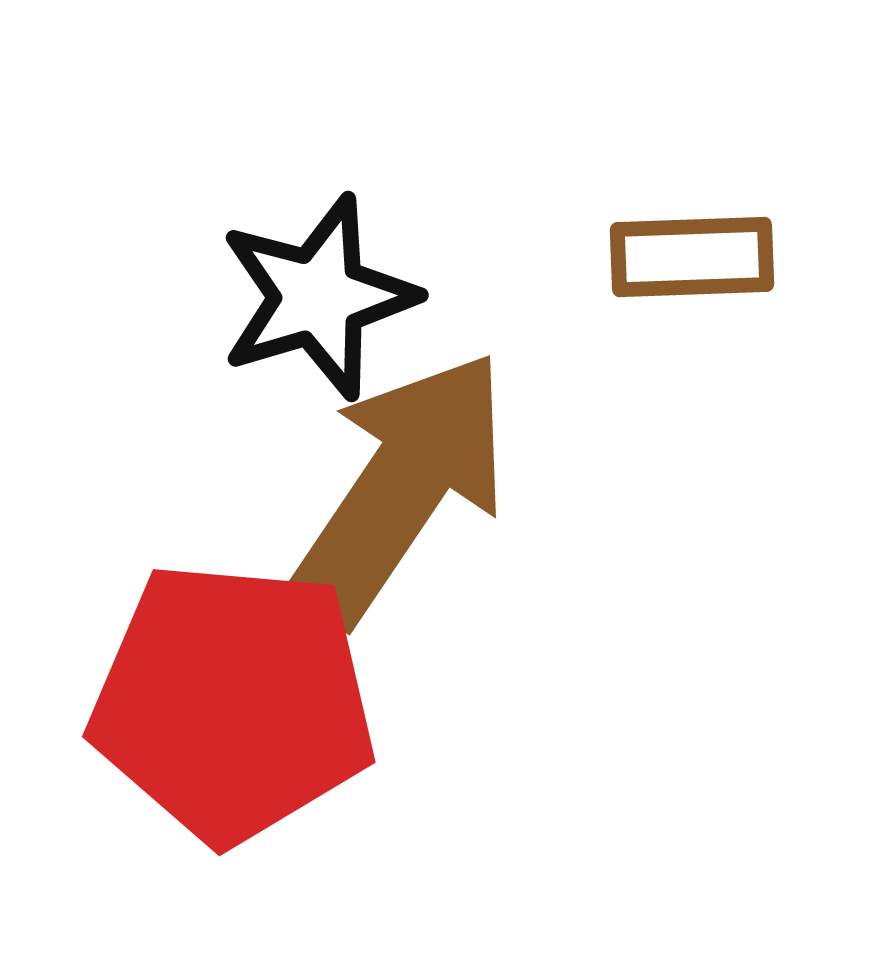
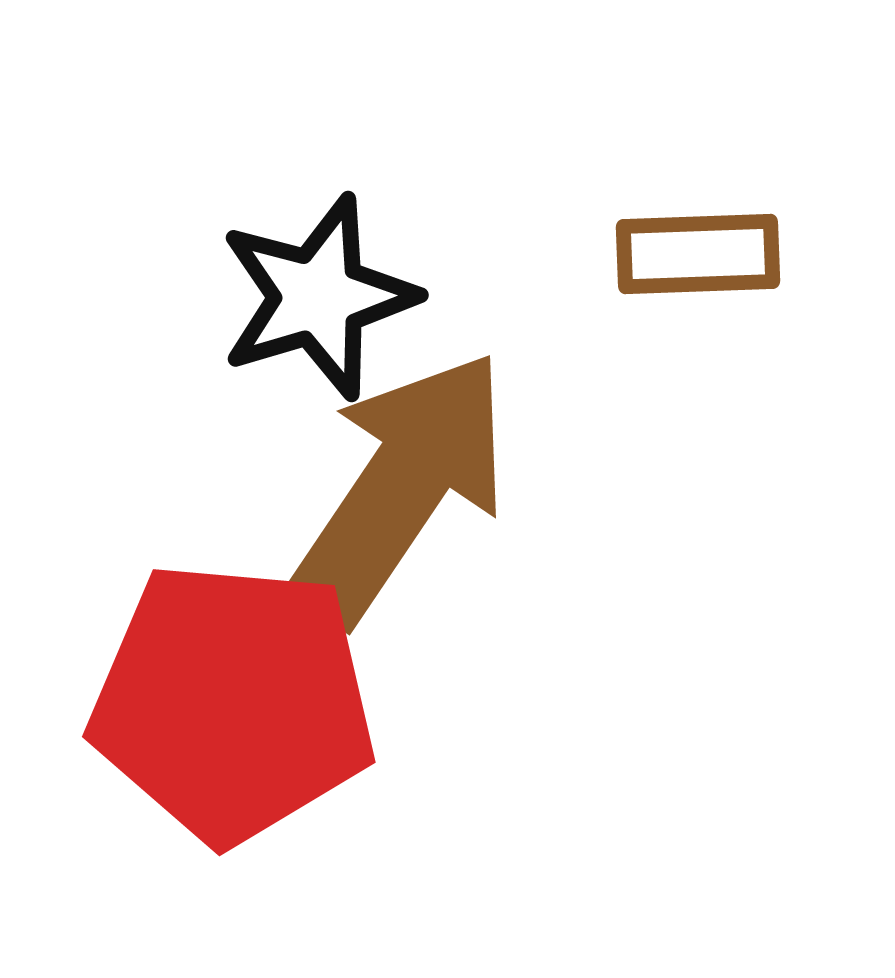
brown rectangle: moved 6 px right, 3 px up
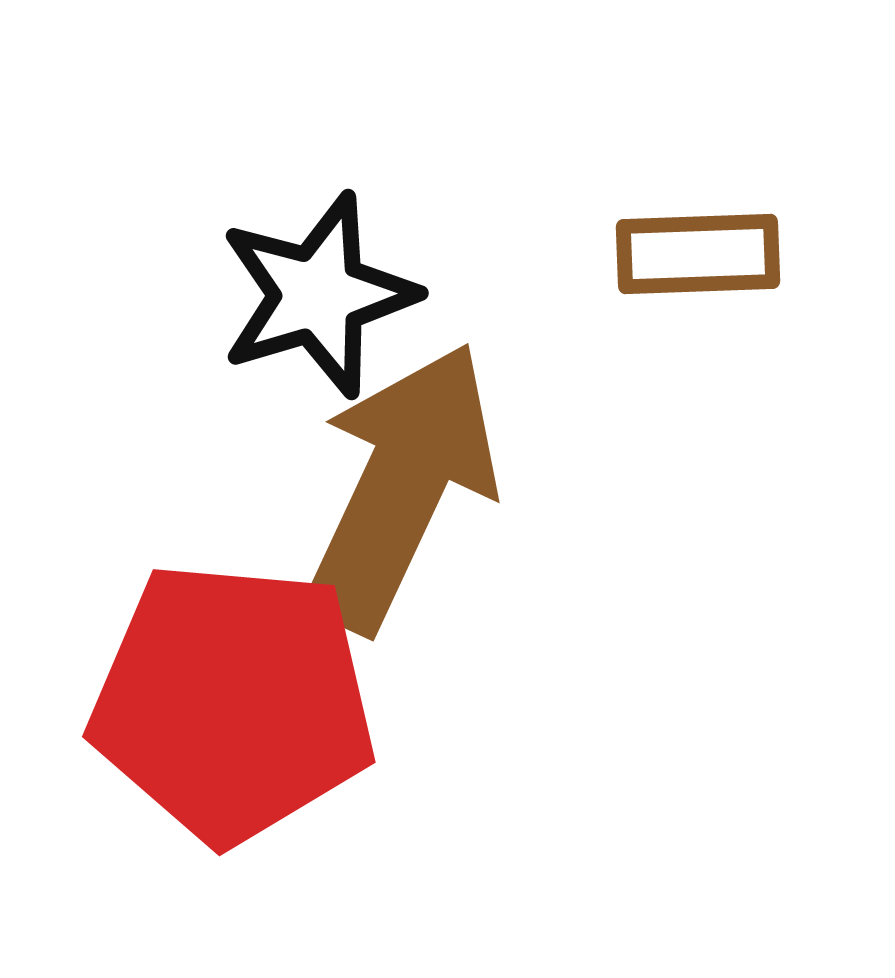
black star: moved 2 px up
brown arrow: rotated 9 degrees counterclockwise
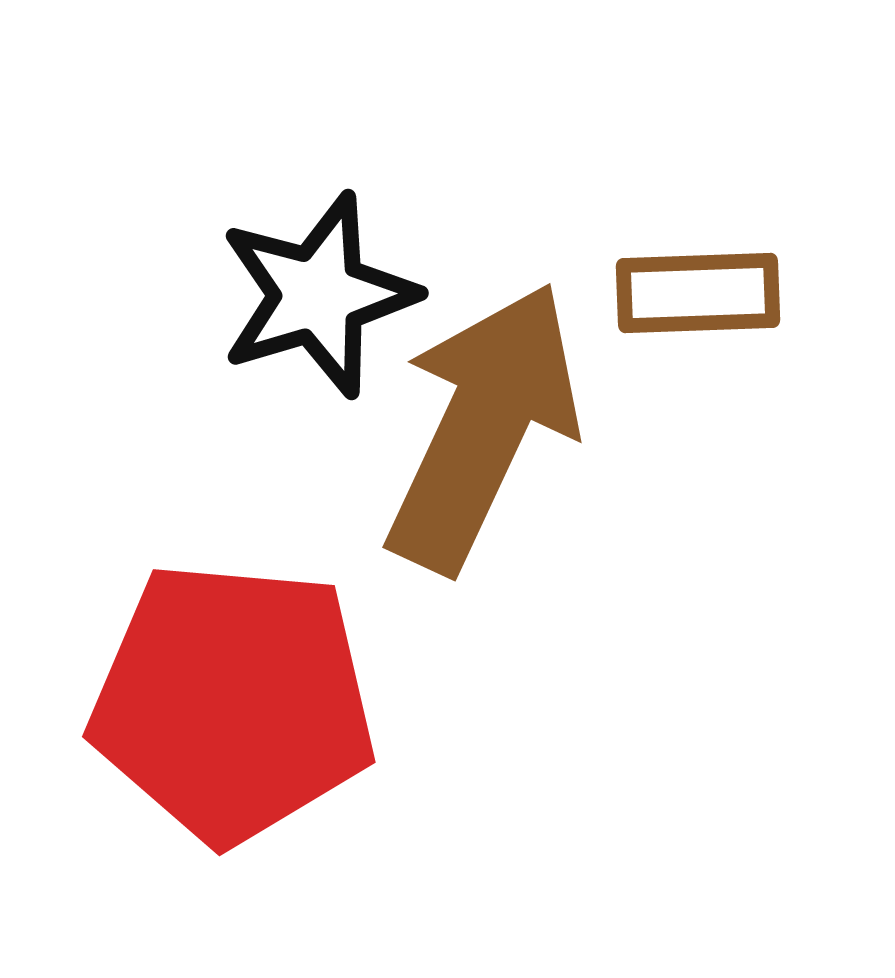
brown rectangle: moved 39 px down
brown arrow: moved 82 px right, 60 px up
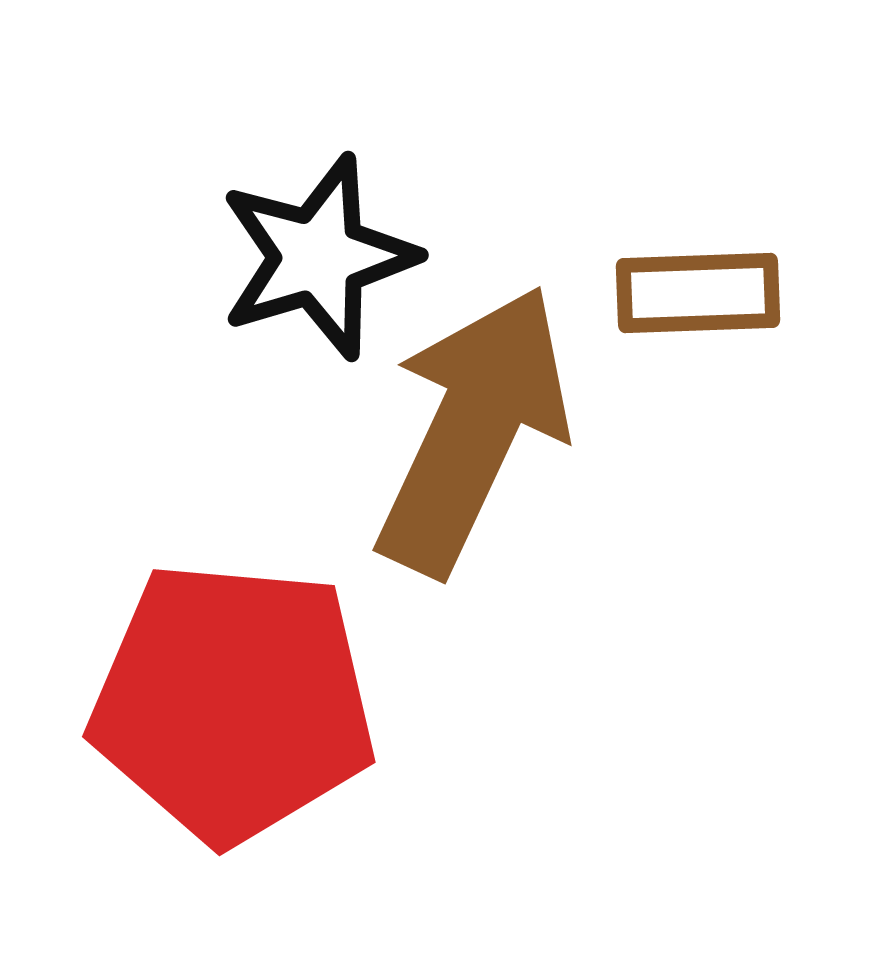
black star: moved 38 px up
brown arrow: moved 10 px left, 3 px down
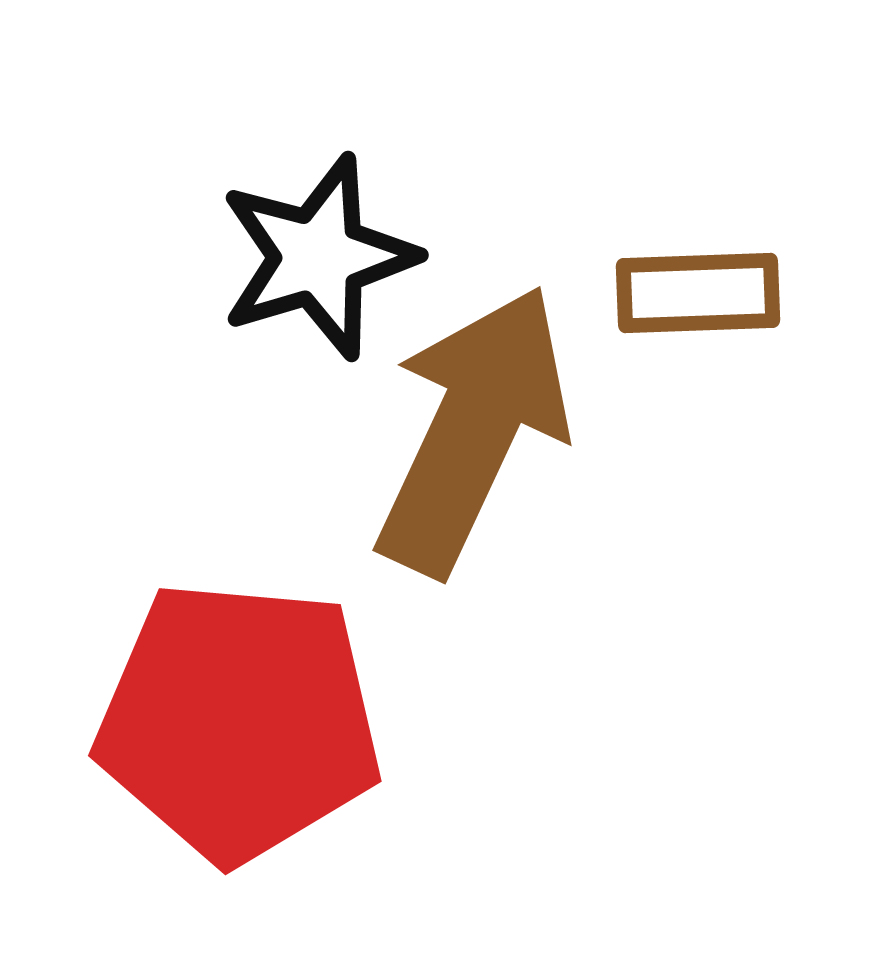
red pentagon: moved 6 px right, 19 px down
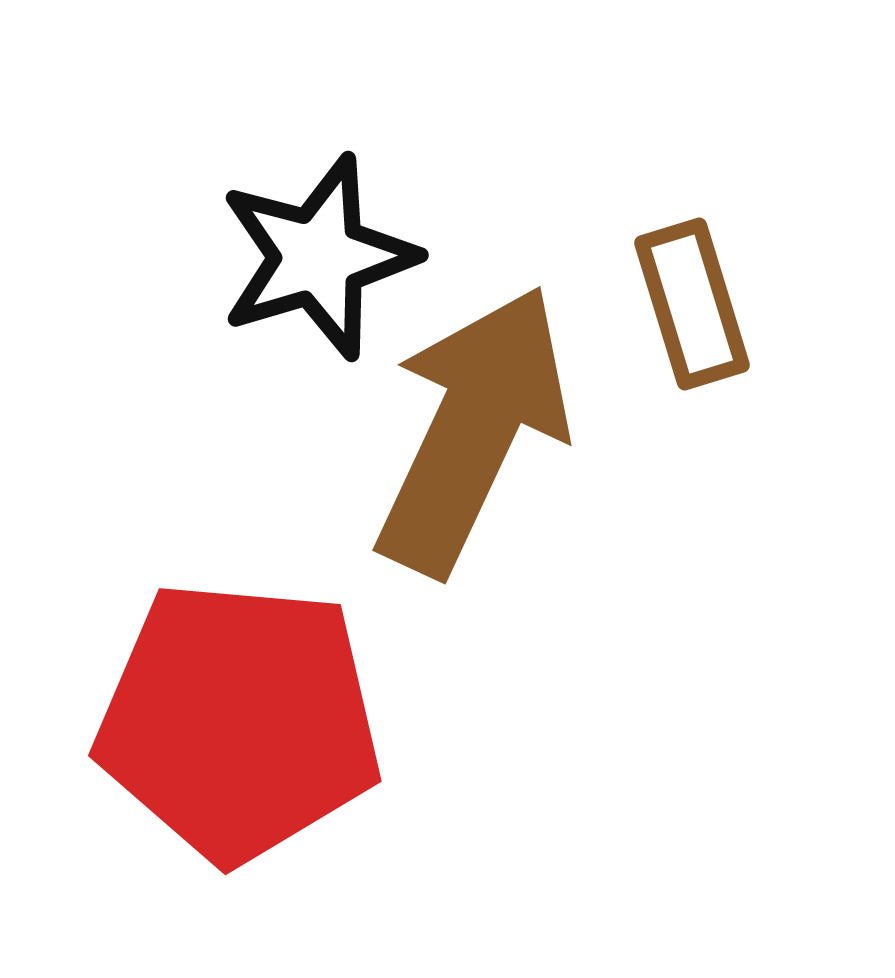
brown rectangle: moved 6 px left, 11 px down; rotated 75 degrees clockwise
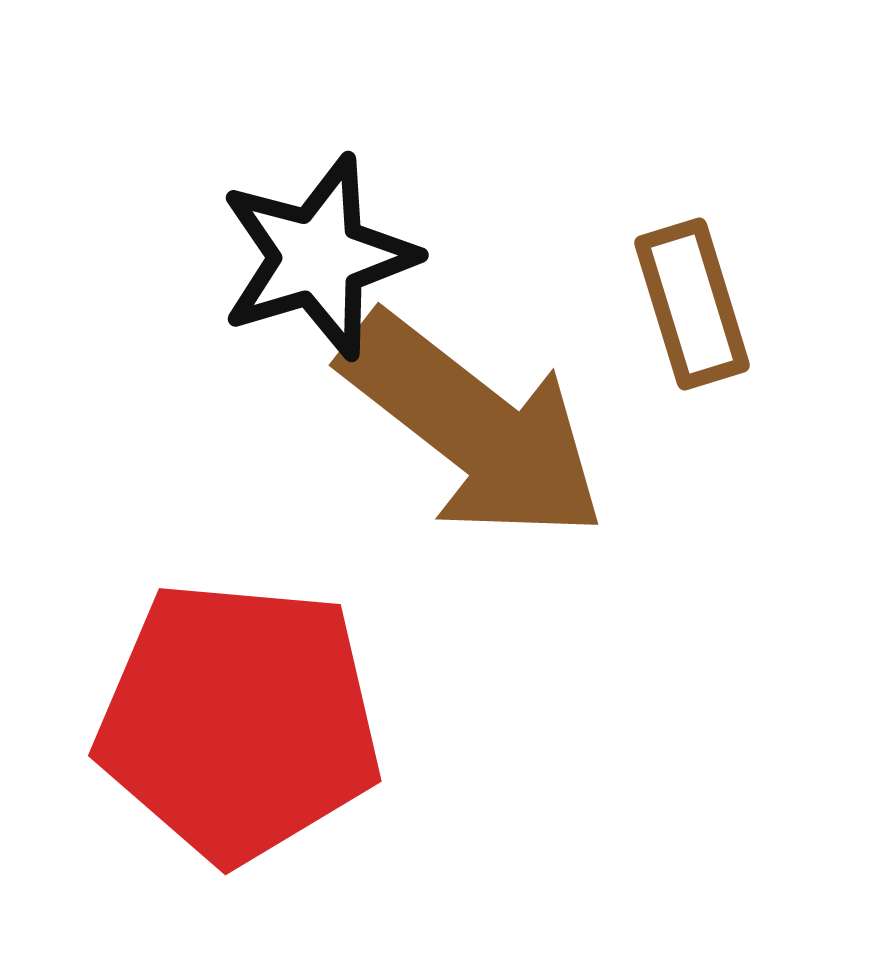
brown arrow: moved 3 px up; rotated 103 degrees clockwise
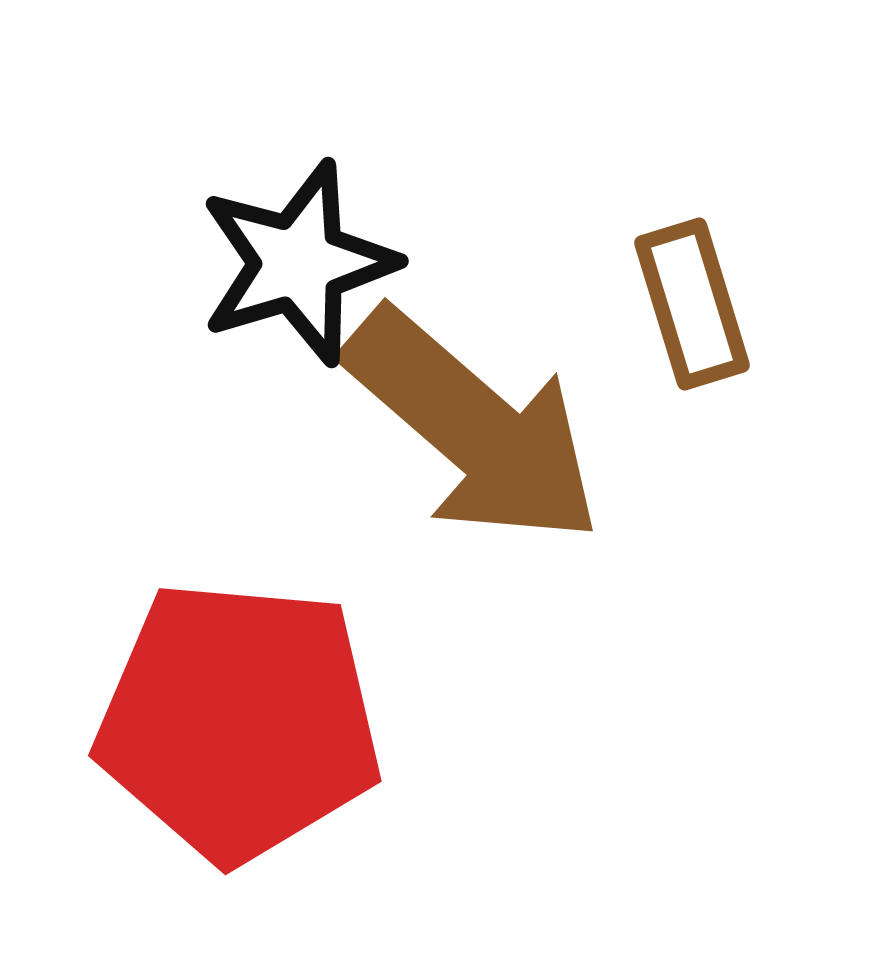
black star: moved 20 px left, 6 px down
brown arrow: rotated 3 degrees clockwise
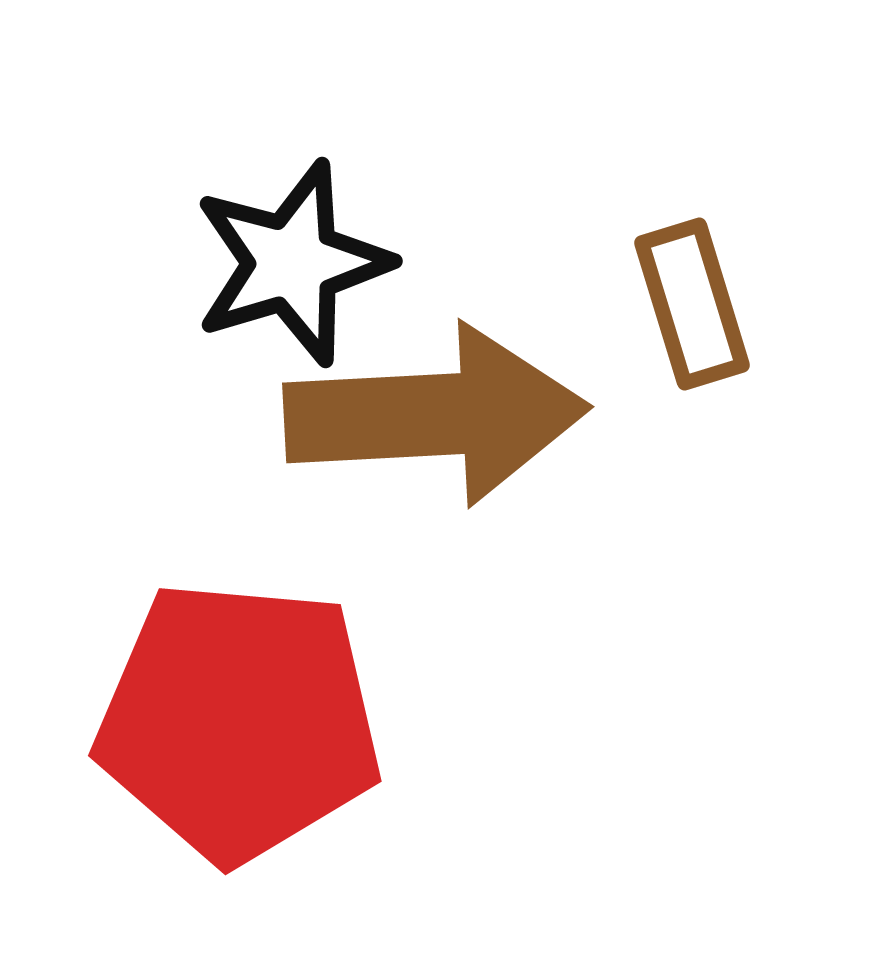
black star: moved 6 px left
brown arrow: moved 37 px left, 12 px up; rotated 44 degrees counterclockwise
